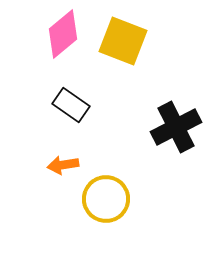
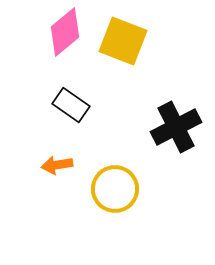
pink diamond: moved 2 px right, 2 px up
orange arrow: moved 6 px left
yellow circle: moved 9 px right, 10 px up
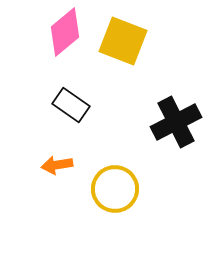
black cross: moved 5 px up
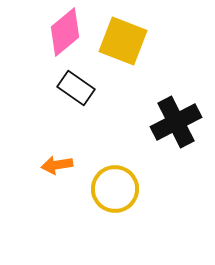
black rectangle: moved 5 px right, 17 px up
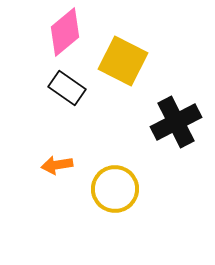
yellow square: moved 20 px down; rotated 6 degrees clockwise
black rectangle: moved 9 px left
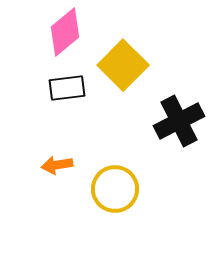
yellow square: moved 4 px down; rotated 18 degrees clockwise
black rectangle: rotated 42 degrees counterclockwise
black cross: moved 3 px right, 1 px up
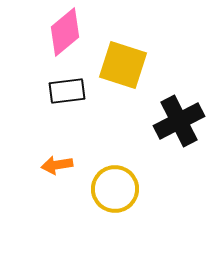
yellow square: rotated 27 degrees counterclockwise
black rectangle: moved 3 px down
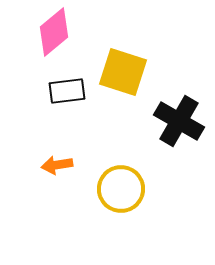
pink diamond: moved 11 px left
yellow square: moved 7 px down
black cross: rotated 33 degrees counterclockwise
yellow circle: moved 6 px right
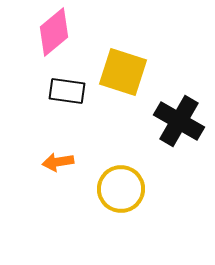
black rectangle: rotated 15 degrees clockwise
orange arrow: moved 1 px right, 3 px up
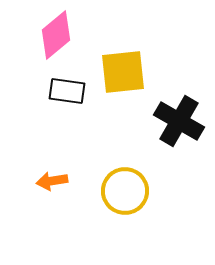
pink diamond: moved 2 px right, 3 px down
yellow square: rotated 24 degrees counterclockwise
orange arrow: moved 6 px left, 19 px down
yellow circle: moved 4 px right, 2 px down
